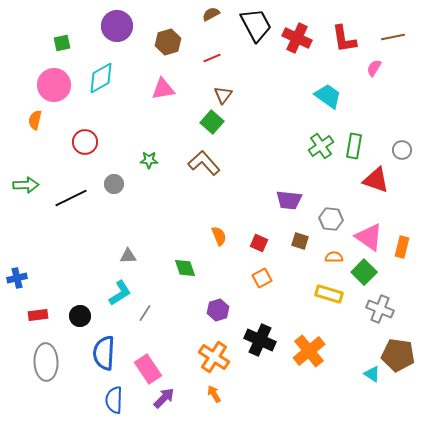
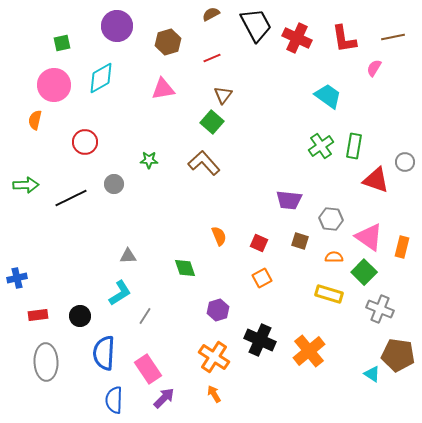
gray circle at (402, 150): moved 3 px right, 12 px down
gray line at (145, 313): moved 3 px down
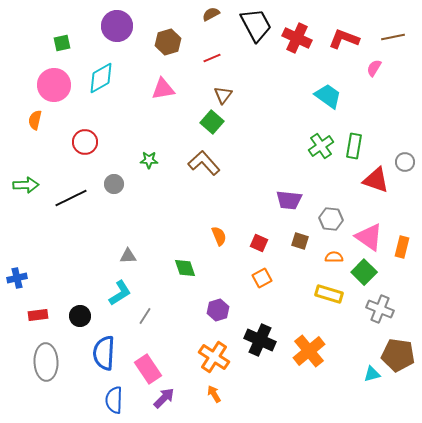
red L-shape at (344, 39): rotated 120 degrees clockwise
cyan triangle at (372, 374): rotated 48 degrees counterclockwise
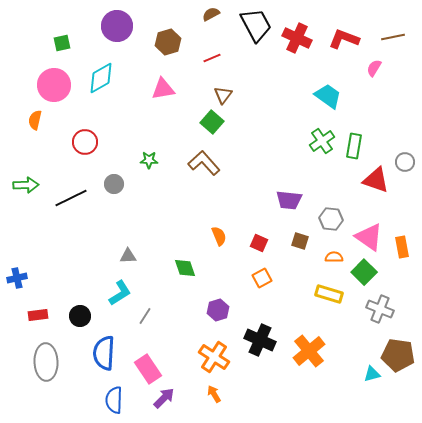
green cross at (321, 146): moved 1 px right, 5 px up
orange rectangle at (402, 247): rotated 25 degrees counterclockwise
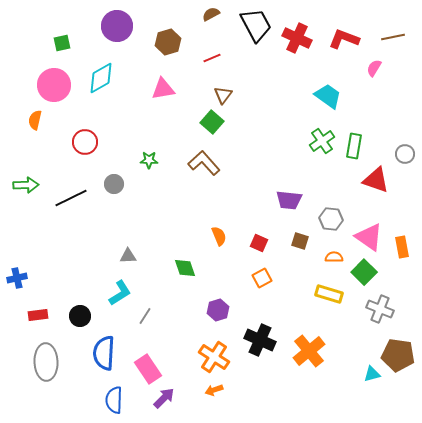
gray circle at (405, 162): moved 8 px up
orange arrow at (214, 394): moved 4 px up; rotated 78 degrees counterclockwise
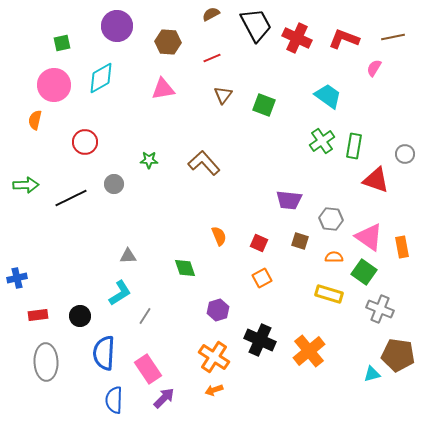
brown hexagon at (168, 42): rotated 20 degrees clockwise
green square at (212, 122): moved 52 px right, 17 px up; rotated 20 degrees counterclockwise
green square at (364, 272): rotated 10 degrees counterclockwise
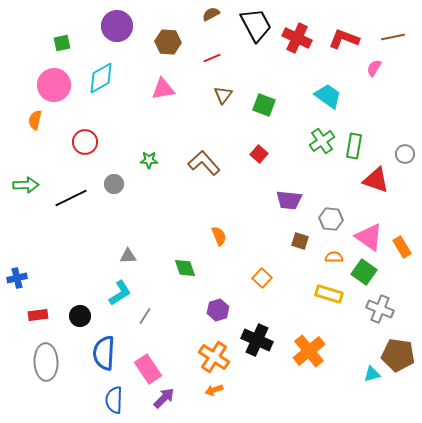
red square at (259, 243): moved 89 px up; rotated 18 degrees clockwise
orange rectangle at (402, 247): rotated 20 degrees counterclockwise
orange square at (262, 278): rotated 18 degrees counterclockwise
black cross at (260, 340): moved 3 px left
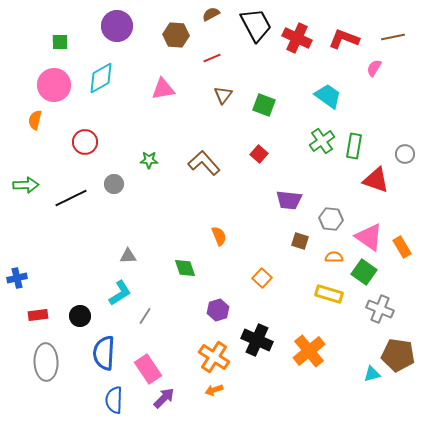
brown hexagon at (168, 42): moved 8 px right, 7 px up
green square at (62, 43): moved 2 px left, 1 px up; rotated 12 degrees clockwise
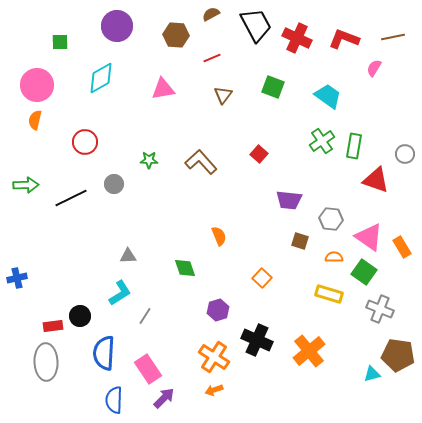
pink circle at (54, 85): moved 17 px left
green square at (264, 105): moved 9 px right, 18 px up
brown L-shape at (204, 163): moved 3 px left, 1 px up
red rectangle at (38, 315): moved 15 px right, 11 px down
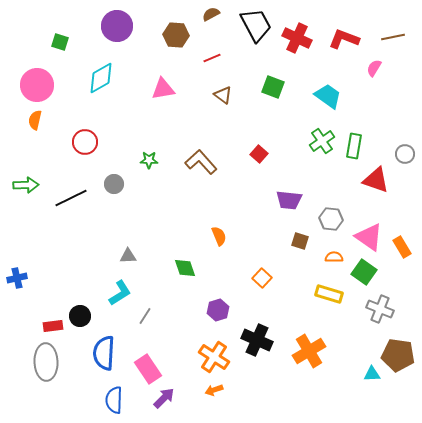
green square at (60, 42): rotated 18 degrees clockwise
brown triangle at (223, 95): rotated 30 degrees counterclockwise
orange cross at (309, 351): rotated 8 degrees clockwise
cyan triangle at (372, 374): rotated 12 degrees clockwise
